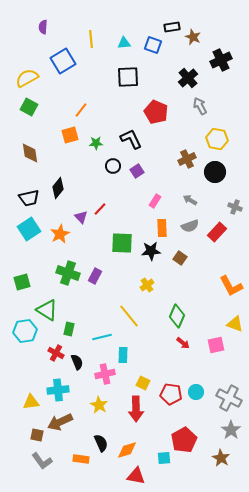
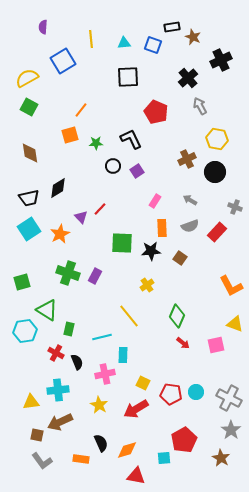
black diamond at (58, 188): rotated 20 degrees clockwise
red arrow at (136, 409): rotated 60 degrees clockwise
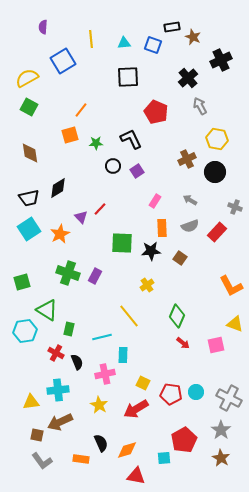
gray star at (231, 430): moved 10 px left
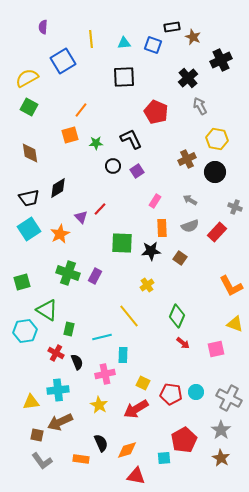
black square at (128, 77): moved 4 px left
pink square at (216, 345): moved 4 px down
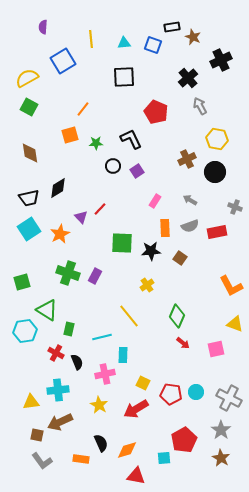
orange line at (81, 110): moved 2 px right, 1 px up
orange rectangle at (162, 228): moved 3 px right
red rectangle at (217, 232): rotated 36 degrees clockwise
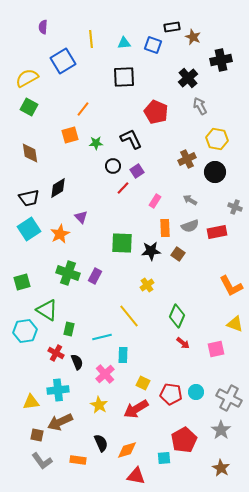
black cross at (221, 60): rotated 15 degrees clockwise
red line at (100, 209): moved 23 px right, 21 px up
brown square at (180, 258): moved 2 px left, 4 px up
pink cross at (105, 374): rotated 30 degrees counterclockwise
brown star at (221, 458): moved 10 px down
orange rectangle at (81, 459): moved 3 px left, 1 px down
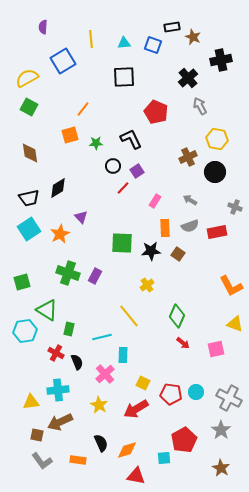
brown cross at (187, 159): moved 1 px right, 2 px up
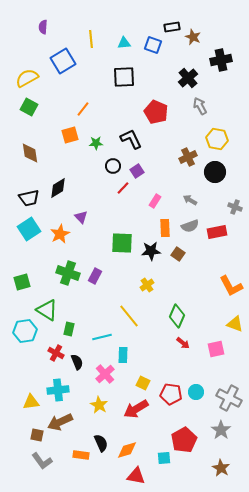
orange rectangle at (78, 460): moved 3 px right, 5 px up
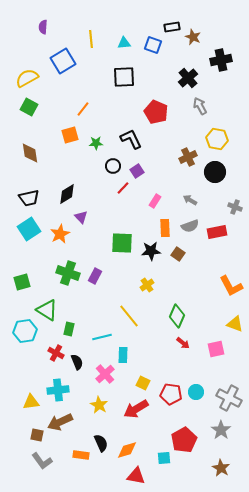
black diamond at (58, 188): moved 9 px right, 6 px down
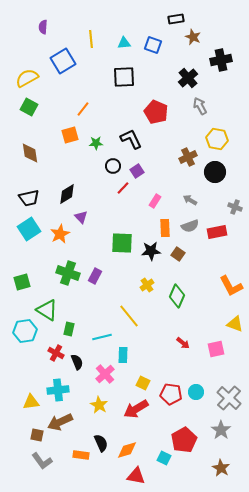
black rectangle at (172, 27): moved 4 px right, 8 px up
green diamond at (177, 316): moved 20 px up
gray cross at (229, 398): rotated 15 degrees clockwise
cyan square at (164, 458): rotated 32 degrees clockwise
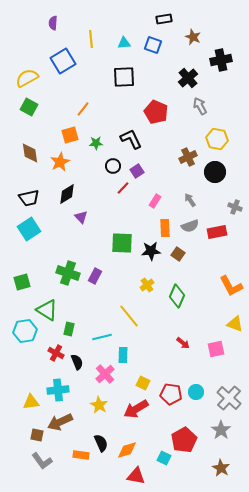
black rectangle at (176, 19): moved 12 px left
purple semicircle at (43, 27): moved 10 px right, 4 px up
gray arrow at (190, 200): rotated 24 degrees clockwise
orange star at (60, 234): moved 72 px up
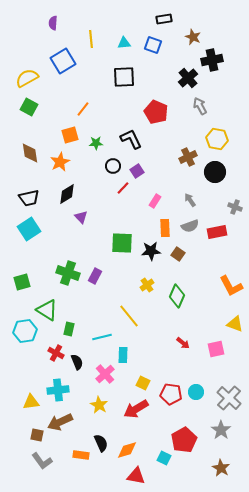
black cross at (221, 60): moved 9 px left
